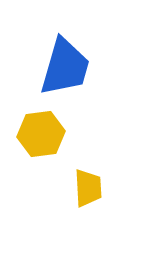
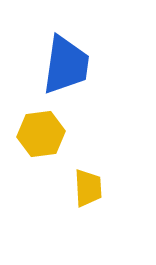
blue trapezoid: moved 1 px right, 2 px up; rotated 8 degrees counterclockwise
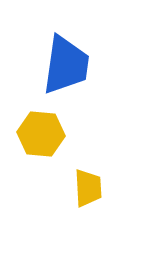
yellow hexagon: rotated 12 degrees clockwise
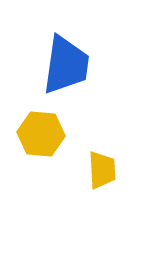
yellow trapezoid: moved 14 px right, 18 px up
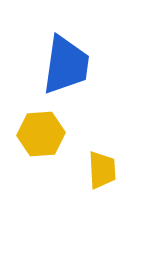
yellow hexagon: rotated 9 degrees counterclockwise
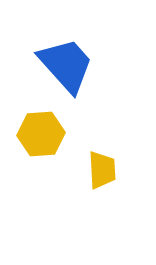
blue trapezoid: rotated 50 degrees counterclockwise
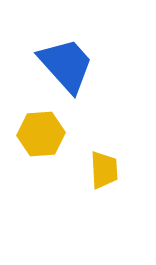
yellow trapezoid: moved 2 px right
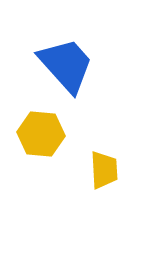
yellow hexagon: rotated 9 degrees clockwise
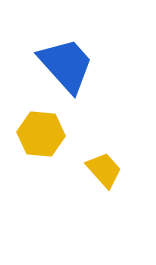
yellow trapezoid: rotated 39 degrees counterclockwise
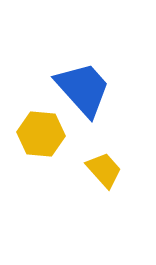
blue trapezoid: moved 17 px right, 24 px down
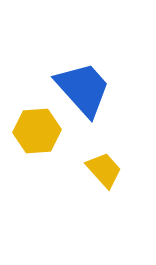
yellow hexagon: moved 4 px left, 3 px up; rotated 9 degrees counterclockwise
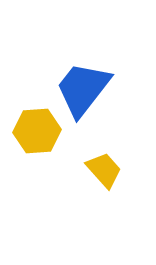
blue trapezoid: rotated 100 degrees counterclockwise
